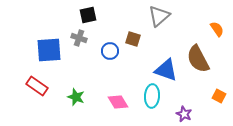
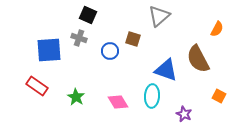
black square: rotated 36 degrees clockwise
orange semicircle: rotated 63 degrees clockwise
green star: rotated 12 degrees clockwise
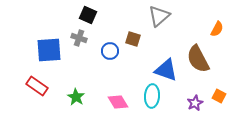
purple star: moved 11 px right, 11 px up; rotated 21 degrees clockwise
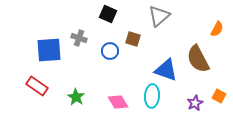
black square: moved 20 px right, 1 px up
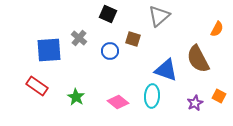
gray cross: rotated 21 degrees clockwise
pink diamond: rotated 20 degrees counterclockwise
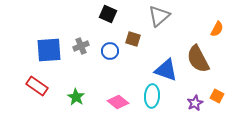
gray cross: moved 2 px right, 8 px down; rotated 28 degrees clockwise
orange square: moved 2 px left
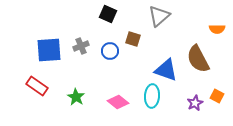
orange semicircle: rotated 63 degrees clockwise
